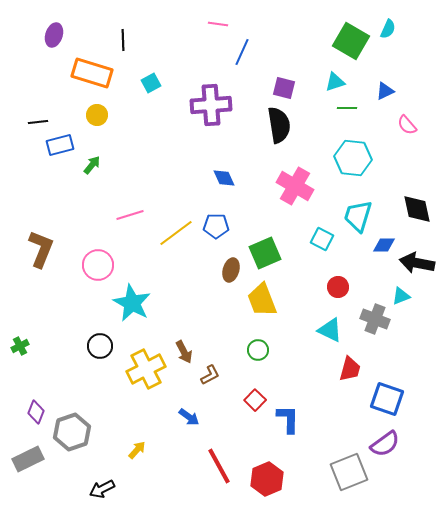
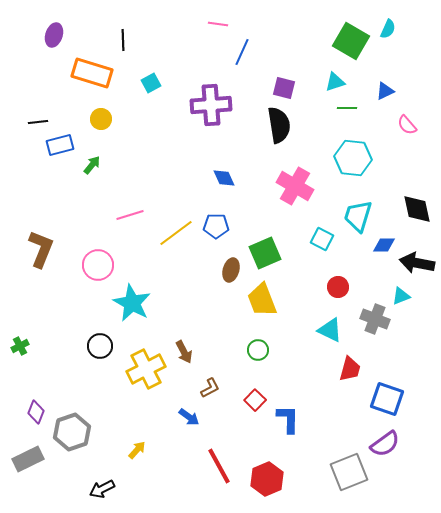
yellow circle at (97, 115): moved 4 px right, 4 px down
brown L-shape at (210, 375): moved 13 px down
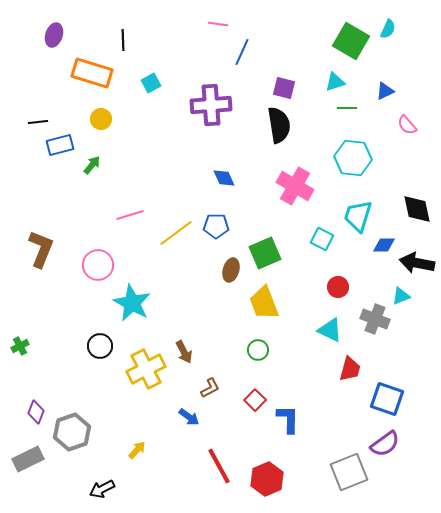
yellow trapezoid at (262, 300): moved 2 px right, 3 px down
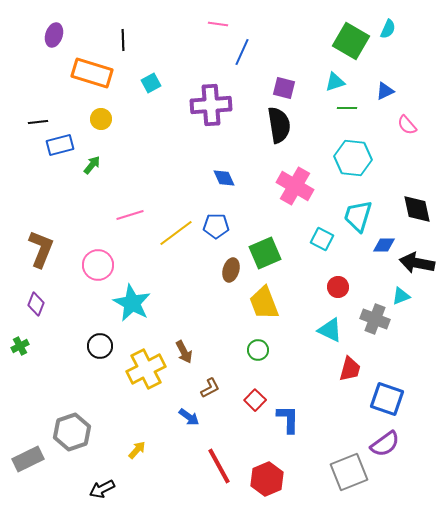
purple diamond at (36, 412): moved 108 px up
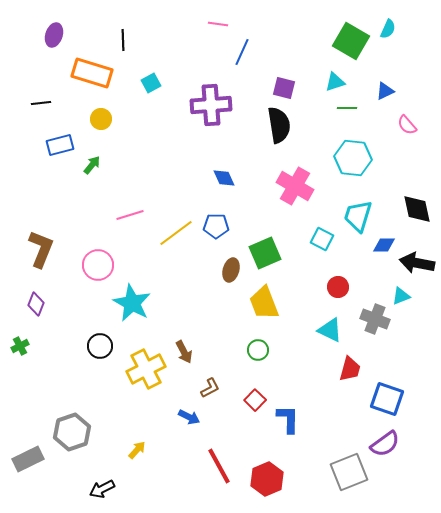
black line at (38, 122): moved 3 px right, 19 px up
blue arrow at (189, 417): rotated 10 degrees counterclockwise
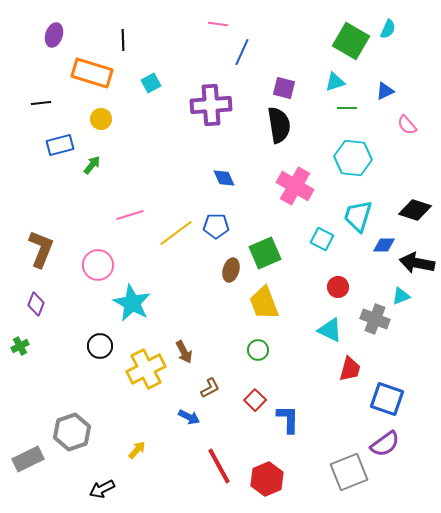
black diamond at (417, 209): moved 2 px left, 1 px down; rotated 60 degrees counterclockwise
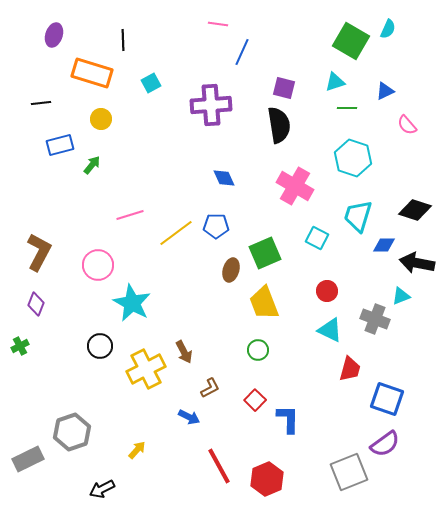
cyan hexagon at (353, 158): rotated 12 degrees clockwise
cyan square at (322, 239): moved 5 px left, 1 px up
brown L-shape at (41, 249): moved 2 px left, 3 px down; rotated 6 degrees clockwise
red circle at (338, 287): moved 11 px left, 4 px down
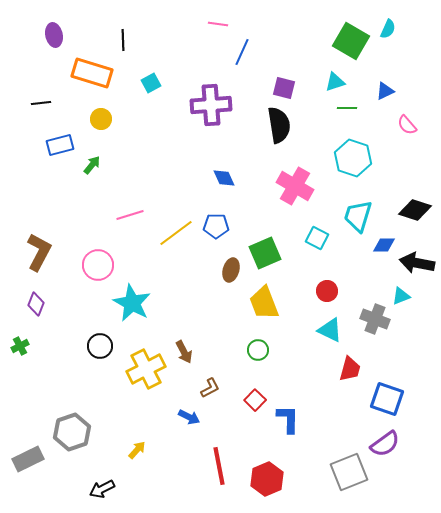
purple ellipse at (54, 35): rotated 30 degrees counterclockwise
red line at (219, 466): rotated 18 degrees clockwise
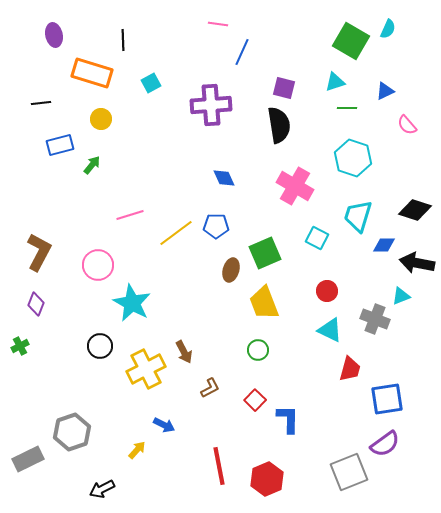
blue square at (387, 399): rotated 28 degrees counterclockwise
blue arrow at (189, 417): moved 25 px left, 8 px down
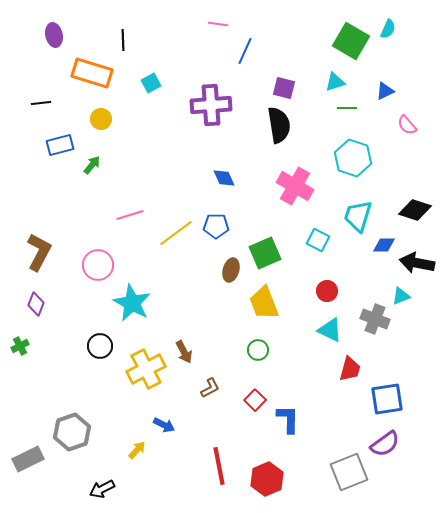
blue line at (242, 52): moved 3 px right, 1 px up
cyan square at (317, 238): moved 1 px right, 2 px down
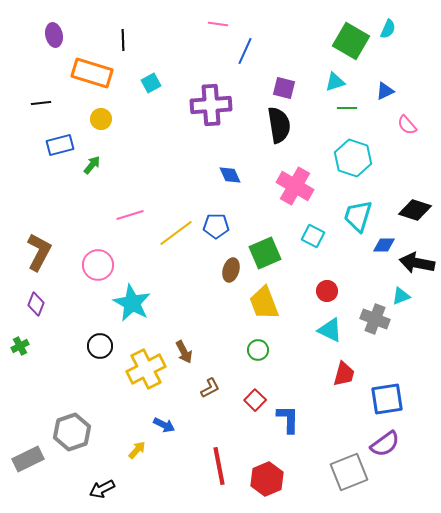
blue diamond at (224, 178): moved 6 px right, 3 px up
cyan square at (318, 240): moved 5 px left, 4 px up
red trapezoid at (350, 369): moved 6 px left, 5 px down
